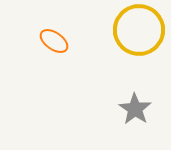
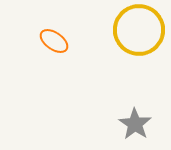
gray star: moved 15 px down
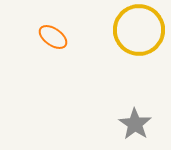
orange ellipse: moved 1 px left, 4 px up
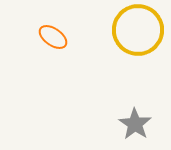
yellow circle: moved 1 px left
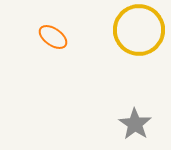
yellow circle: moved 1 px right
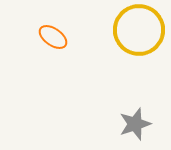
gray star: rotated 20 degrees clockwise
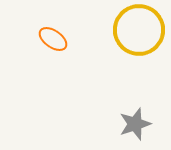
orange ellipse: moved 2 px down
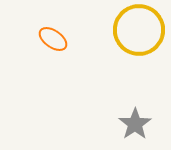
gray star: rotated 16 degrees counterclockwise
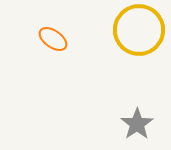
gray star: moved 2 px right
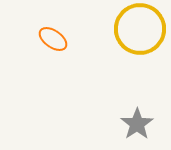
yellow circle: moved 1 px right, 1 px up
